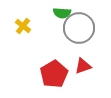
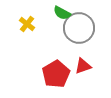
green semicircle: rotated 24 degrees clockwise
yellow cross: moved 4 px right, 2 px up
red pentagon: moved 2 px right
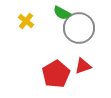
yellow cross: moved 1 px left, 3 px up
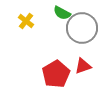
gray circle: moved 3 px right
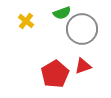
green semicircle: rotated 48 degrees counterclockwise
gray circle: moved 1 px down
red pentagon: moved 1 px left
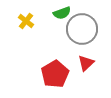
red triangle: moved 3 px right, 3 px up; rotated 24 degrees counterclockwise
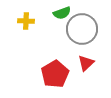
yellow cross: rotated 35 degrees counterclockwise
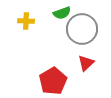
red pentagon: moved 2 px left, 7 px down
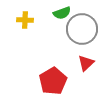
yellow cross: moved 1 px left, 1 px up
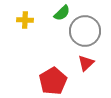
green semicircle: rotated 24 degrees counterclockwise
gray circle: moved 3 px right, 2 px down
